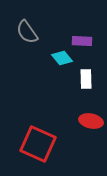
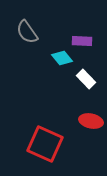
white rectangle: rotated 42 degrees counterclockwise
red square: moved 7 px right
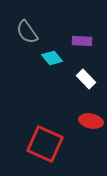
cyan diamond: moved 10 px left
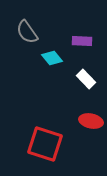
red square: rotated 6 degrees counterclockwise
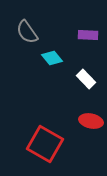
purple rectangle: moved 6 px right, 6 px up
red square: rotated 12 degrees clockwise
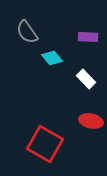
purple rectangle: moved 2 px down
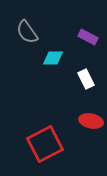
purple rectangle: rotated 24 degrees clockwise
cyan diamond: moved 1 px right; rotated 50 degrees counterclockwise
white rectangle: rotated 18 degrees clockwise
red square: rotated 33 degrees clockwise
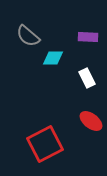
gray semicircle: moved 1 px right, 4 px down; rotated 15 degrees counterclockwise
purple rectangle: rotated 24 degrees counterclockwise
white rectangle: moved 1 px right, 1 px up
red ellipse: rotated 25 degrees clockwise
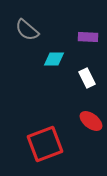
gray semicircle: moved 1 px left, 6 px up
cyan diamond: moved 1 px right, 1 px down
red square: rotated 6 degrees clockwise
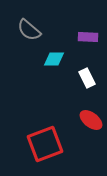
gray semicircle: moved 2 px right
red ellipse: moved 1 px up
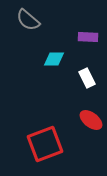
gray semicircle: moved 1 px left, 10 px up
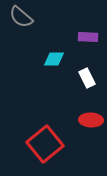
gray semicircle: moved 7 px left, 3 px up
red ellipse: rotated 35 degrees counterclockwise
red square: rotated 18 degrees counterclockwise
